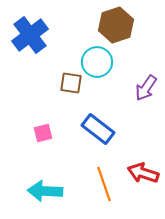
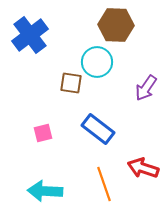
brown hexagon: rotated 20 degrees clockwise
red arrow: moved 5 px up
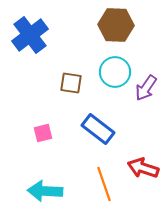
cyan circle: moved 18 px right, 10 px down
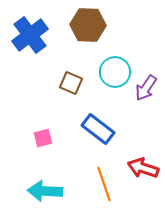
brown hexagon: moved 28 px left
brown square: rotated 15 degrees clockwise
pink square: moved 5 px down
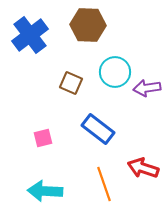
purple arrow: moved 1 px right; rotated 48 degrees clockwise
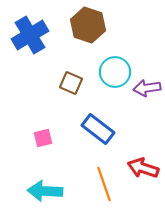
brown hexagon: rotated 16 degrees clockwise
blue cross: rotated 6 degrees clockwise
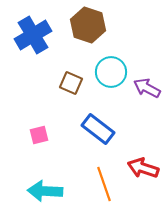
blue cross: moved 3 px right
cyan circle: moved 4 px left
purple arrow: rotated 36 degrees clockwise
pink square: moved 4 px left, 3 px up
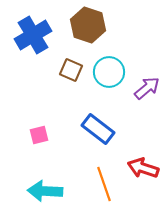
cyan circle: moved 2 px left
brown square: moved 13 px up
purple arrow: rotated 112 degrees clockwise
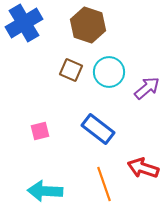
blue cross: moved 9 px left, 12 px up
pink square: moved 1 px right, 4 px up
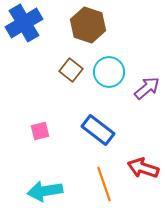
brown square: rotated 15 degrees clockwise
blue rectangle: moved 1 px down
cyan arrow: rotated 12 degrees counterclockwise
